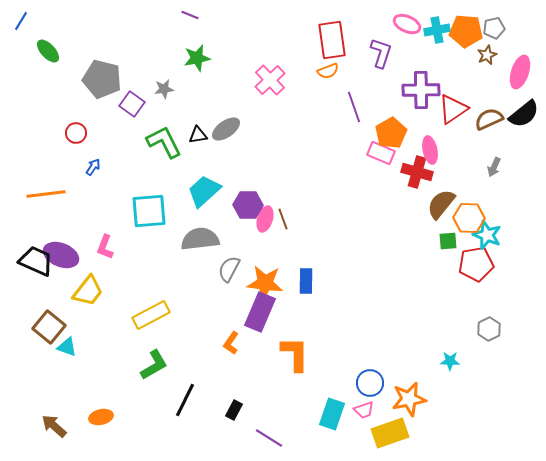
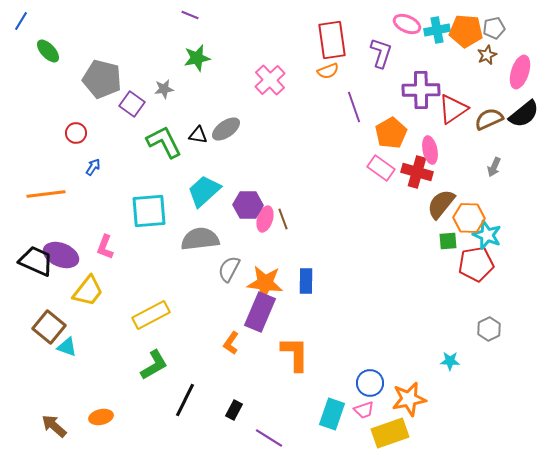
black triangle at (198, 135): rotated 18 degrees clockwise
pink rectangle at (381, 153): moved 15 px down; rotated 12 degrees clockwise
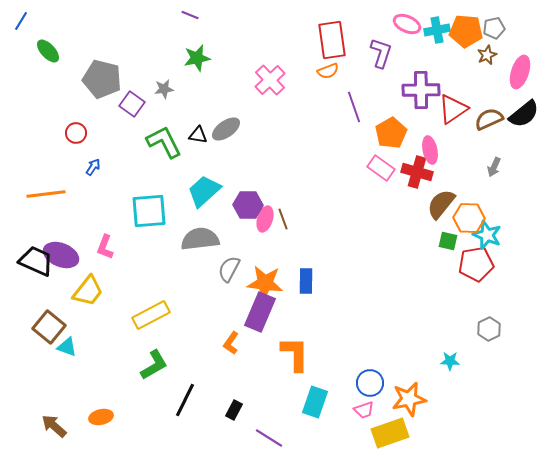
green square at (448, 241): rotated 18 degrees clockwise
cyan rectangle at (332, 414): moved 17 px left, 12 px up
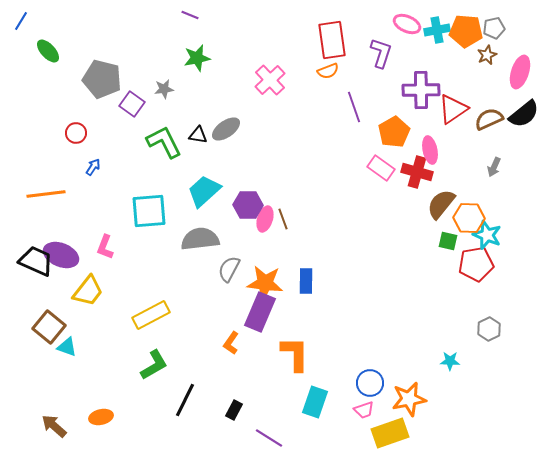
orange pentagon at (391, 133): moved 3 px right, 1 px up
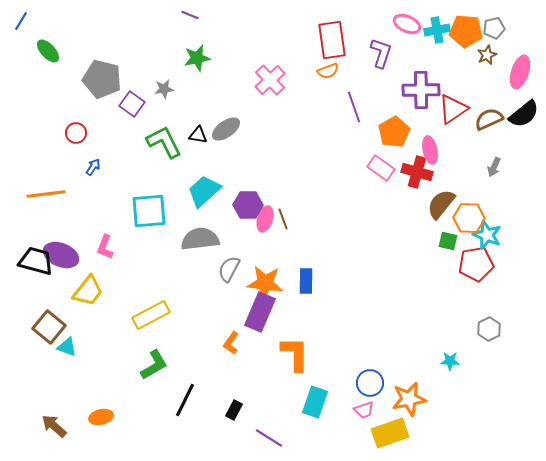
black trapezoid at (36, 261): rotated 9 degrees counterclockwise
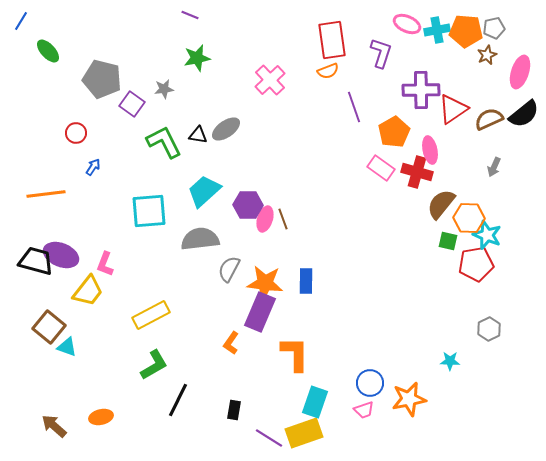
pink L-shape at (105, 247): moved 17 px down
black line at (185, 400): moved 7 px left
black rectangle at (234, 410): rotated 18 degrees counterclockwise
yellow rectangle at (390, 433): moved 86 px left
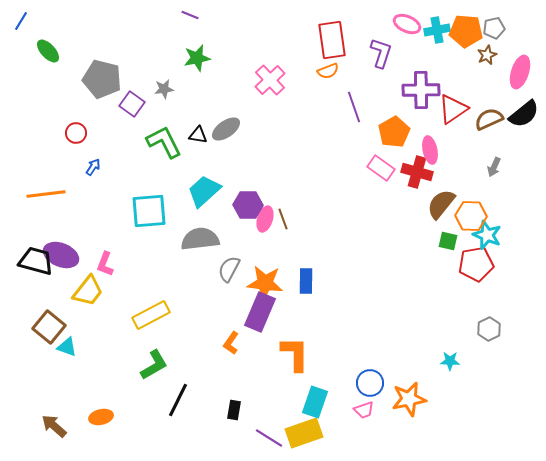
orange hexagon at (469, 218): moved 2 px right, 2 px up
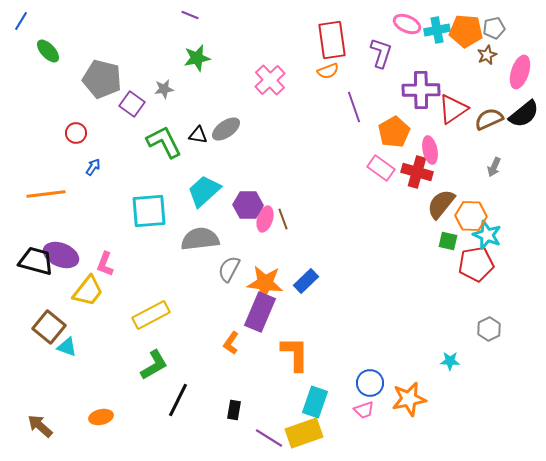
blue rectangle at (306, 281): rotated 45 degrees clockwise
brown arrow at (54, 426): moved 14 px left
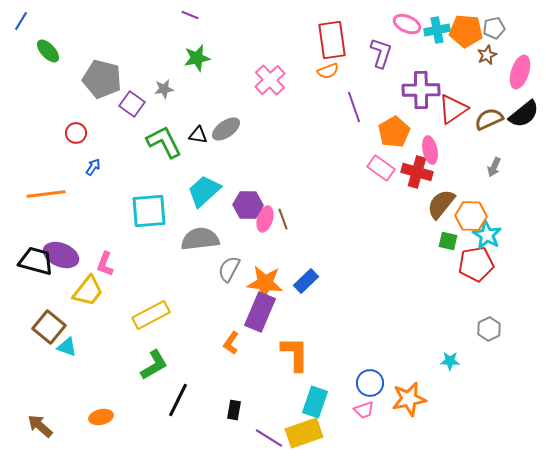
cyan star at (487, 235): rotated 8 degrees clockwise
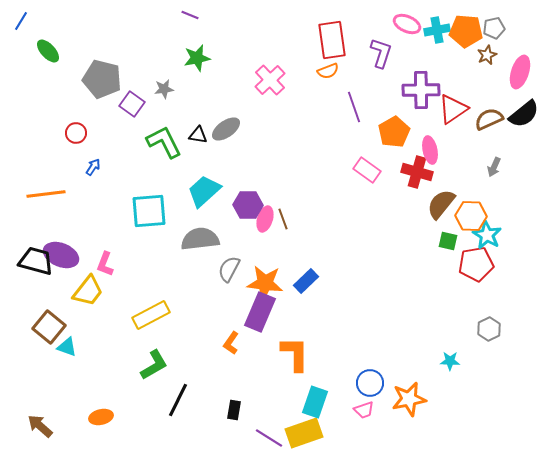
pink rectangle at (381, 168): moved 14 px left, 2 px down
